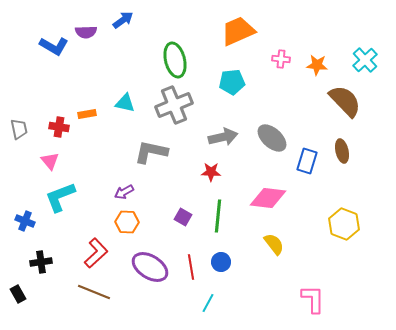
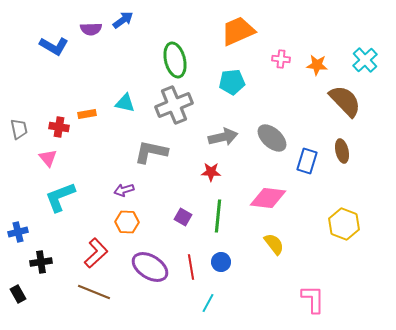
purple semicircle: moved 5 px right, 3 px up
pink triangle: moved 2 px left, 3 px up
purple arrow: moved 2 px up; rotated 12 degrees clockwise
blue cross: moved 7 px left, 11 px down; rotated 36 degrees counterclockwise
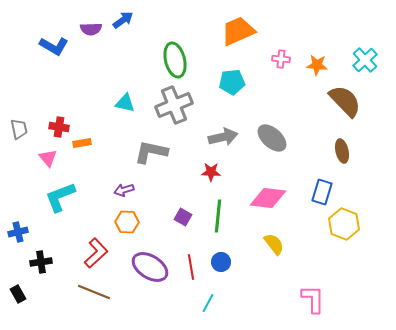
orange rectangle: moved 5 px left, 29 px down
blue rectangle: moved 15 px right, 31 px down
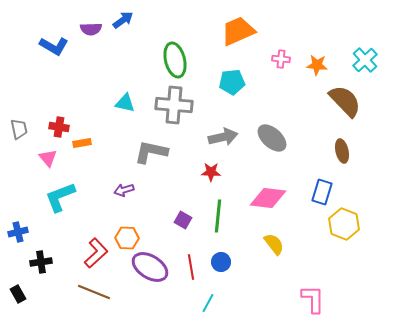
gray cross: rotated 27 degrees clockwise
purple square: moved 3 px down
orange hexagon: moved 16 px down
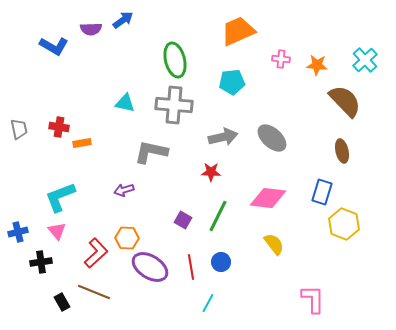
pink triangle: moved 9 px right, 73 px down
green line: rotated 20 degrees clockwise
black rectangle: moved 44 px right, 8 px down
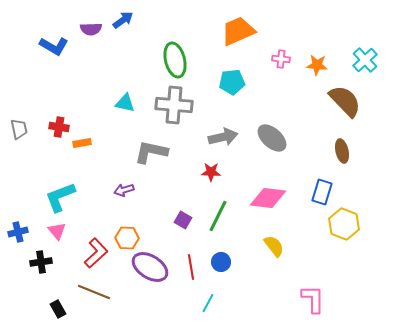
yellow semicircle: moved 2 px down
black rectangle: moved 4 px left, 7 px down
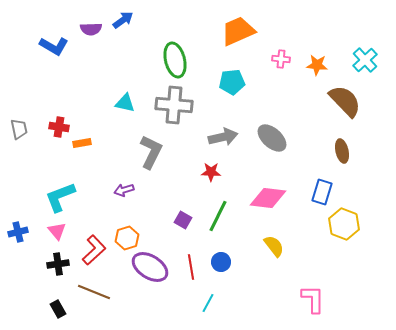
gray L-shape: rotated 104 degrees clockwise
orange hexagon: rotated 20 degrees counterclockwise
red L-shape: moved 2 px left, 3 px up
black cross: moved 17 px right, 2 px down
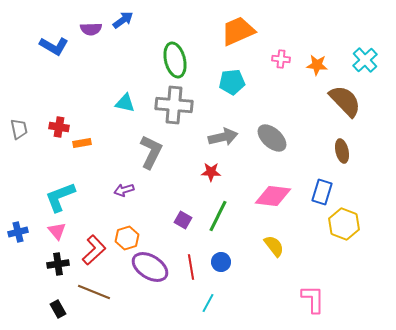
pink diamond: moved 5 px right, 2 px up
